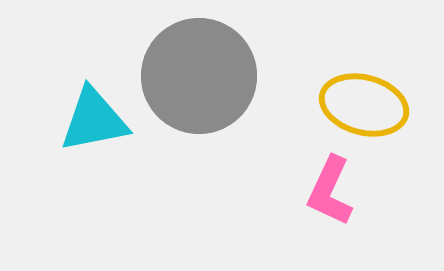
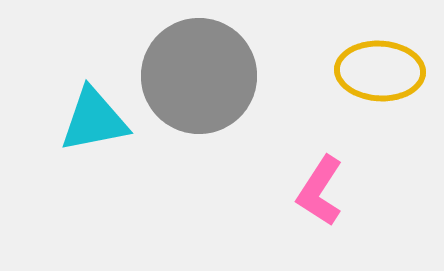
yellow ellipse: moved 16 px right, 34 px up; rotated 12 degrees counterclockwise
pink L-shape: moved 10 px left; rotated 8 degrees clockwise
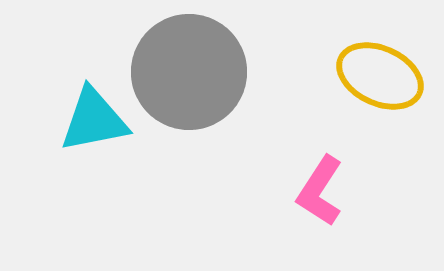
yellow ellipse: moved 5 px down; rotated 22 degrees clockwise
gray circle: moved 10 px left, 4 px up
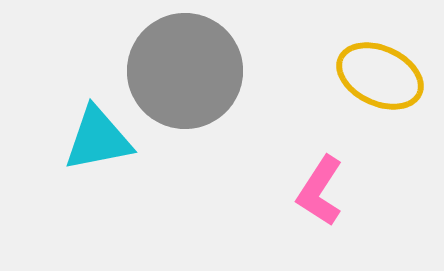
gray circle: moved 4 px left, 1 px up
cyan triangle: moved 4 px right, 19 px down
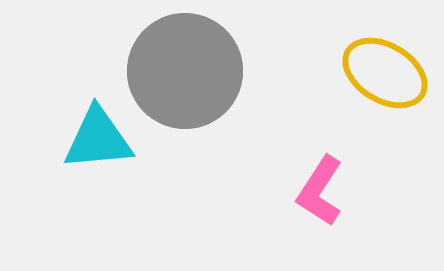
yellow ellipse: moved 5 px right, 3 px up; rotated 6 degrees clockwise
cyan triangle: rotated 6 degrees clockwise
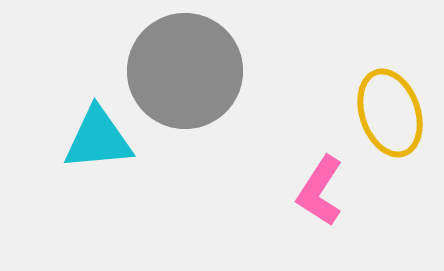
yellow ellipse: moved 5 px right, 40 px down; rotated 40 degrees clockwise
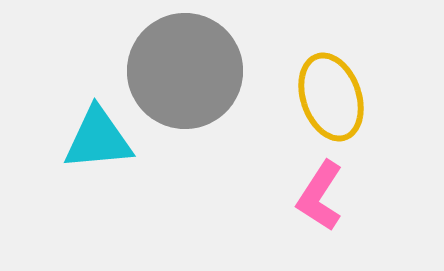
yellow ellipse: moved 59 px left, 16 px up
pink L-shape: moved 5 px down
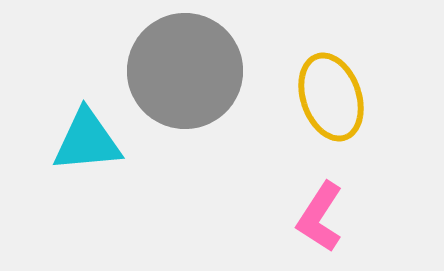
cyan triangle: moved 11 px left, 2 px down
pink L-shape: moved 21 px down
